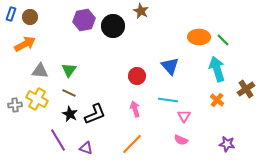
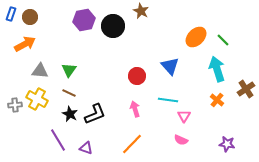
orange ellipse: moved 3 px left; rotated 45 degrees counterclockwise
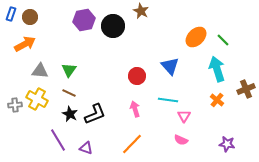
brown cross: rotated 12 degrees clockwise
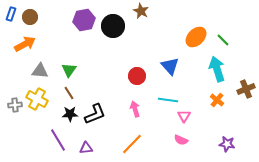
brown line: rotated 32 degrees clockwise
black star: rotated 28 degrees counterclockwise
purple triangle: rotated 24 degrees counterclockwise
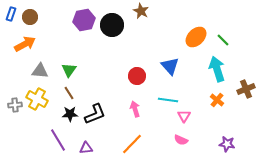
black circle: moved 1 px left, 1 px up
